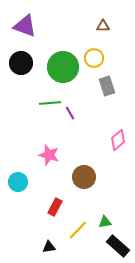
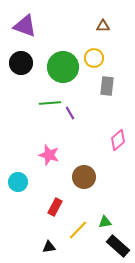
gray rectangle: rotated 24 degrees clockwise
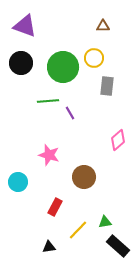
green line: moved 2 px left, 2 px up
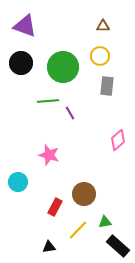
yellow circle: moved 6 px right, 2 px up
brown circle: moved 17 px down
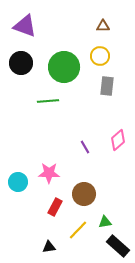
green circle: moved 1 px right
purple line: moved 15 px right, 34 px down
pink star: moved 18 px down; rotated 15 degrees counterclockwise
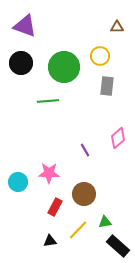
brown triangle: moved 14 px right, 1 px down
pink diamond: moved 2 px up
purple line: moved 3 px down
black triangle: moved 1 px right, 6 px up
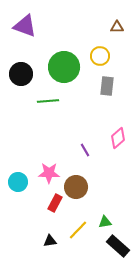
black circle: moved 11 px down
brown circle: moved 8 px left, 7 px up
red rectangle: moved 4 px up
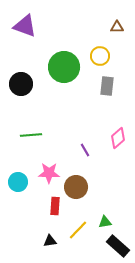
black circle: moved 10 px down
green line: moved 17 px left, 34 px down
red rectangle: moved 3 px down; rotated 24 degrees counterclockwise
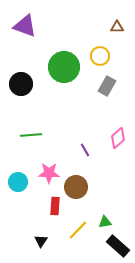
gray rectangle: rotated 24 degrees clockwise
black triangle: moved 9 px left; rotated 48 degrees counterclockwise
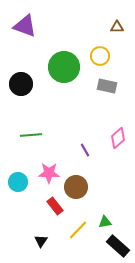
gray rectangle: rotated 72 degrees clockwise
red rectangle: rotated 42 degrees counterclockwise
